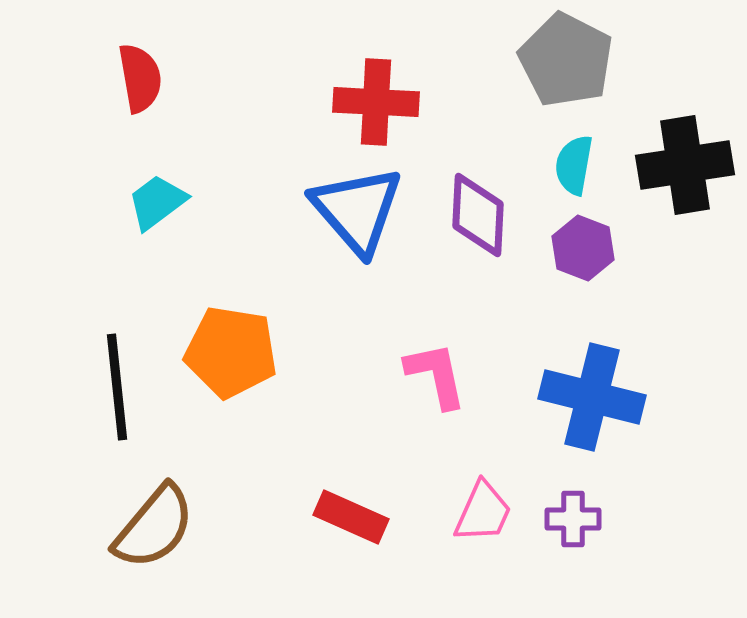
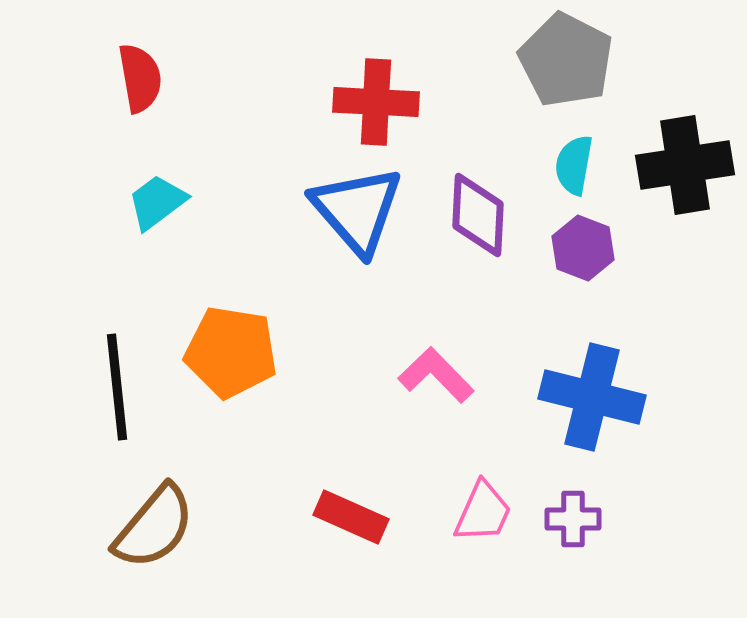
pink L-shape: rotated 32 degrees counterclockwise
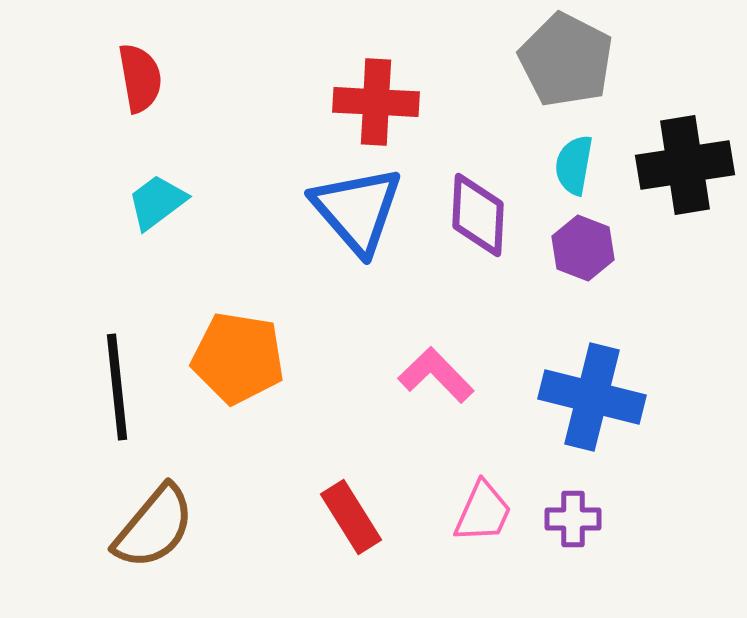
orange pentagon: moved 7 px right, 6 px down
red rectangle: rotated 34 degrees clockwise
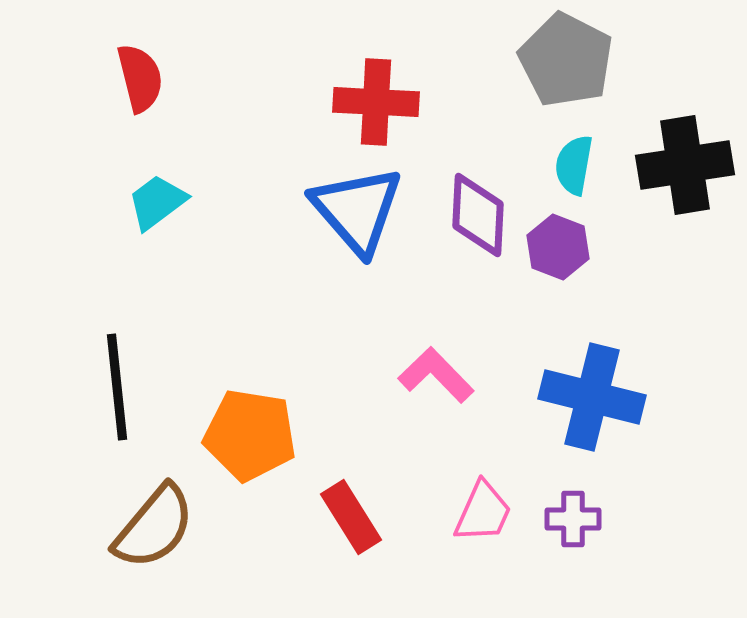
red semicircle: rotated 4 degrees counterclockwise
purple hexagon: moved 25 px left, 1 px up
orange pentagon: moved 12 px right, 77 px down
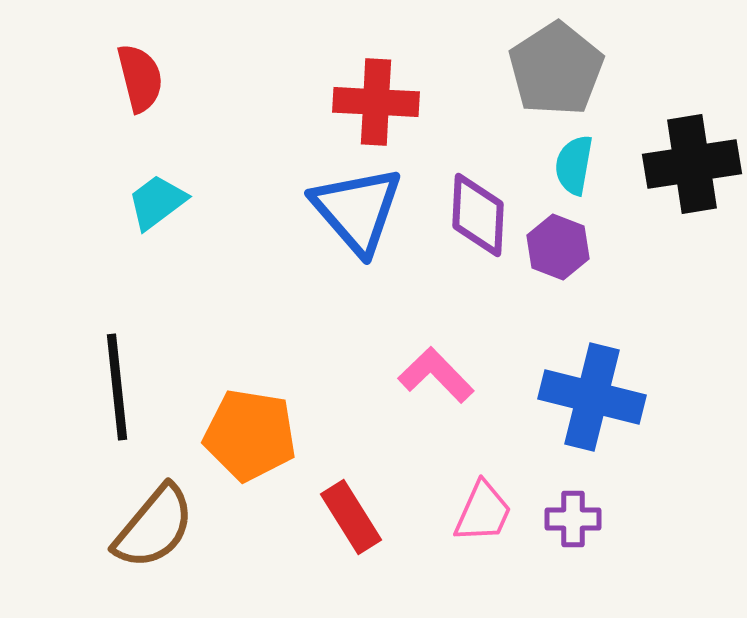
gray pentagon: moved 10 px left, 9 px down; rotated 12 degrees clockwise
black cross: moved 7 px right, 1 px up
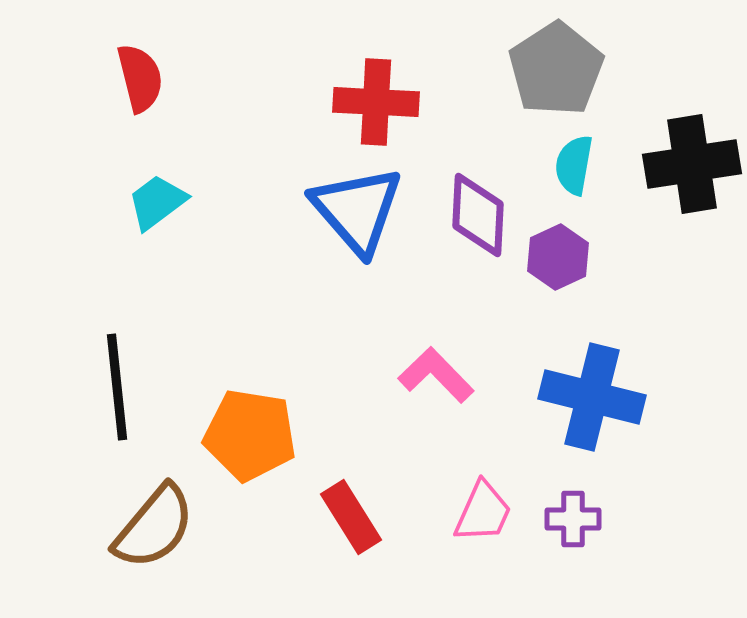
purple hexagon: moved 10 px down; rotated 14 degrees clockwise
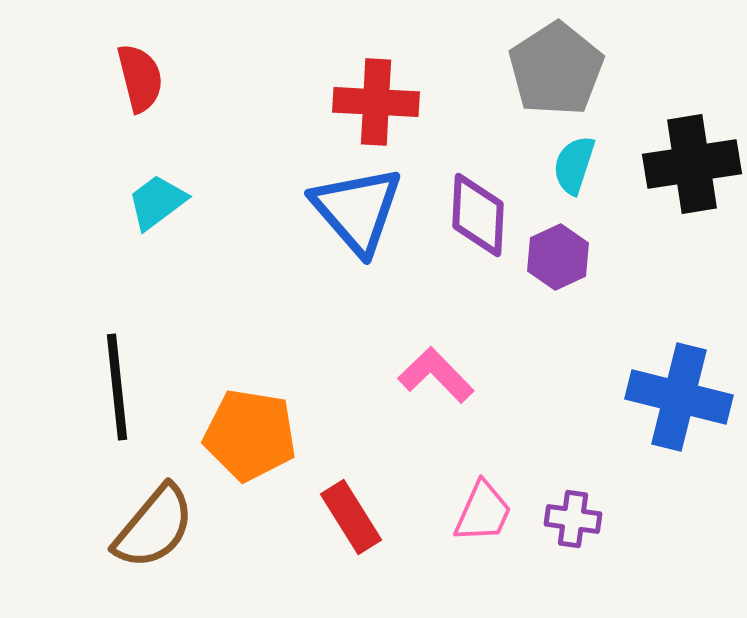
cyan semicircle: rotated 8 degrees clockwise
blue cross: moved 87 px right
purple cross: rotated 8 degrees clockwise
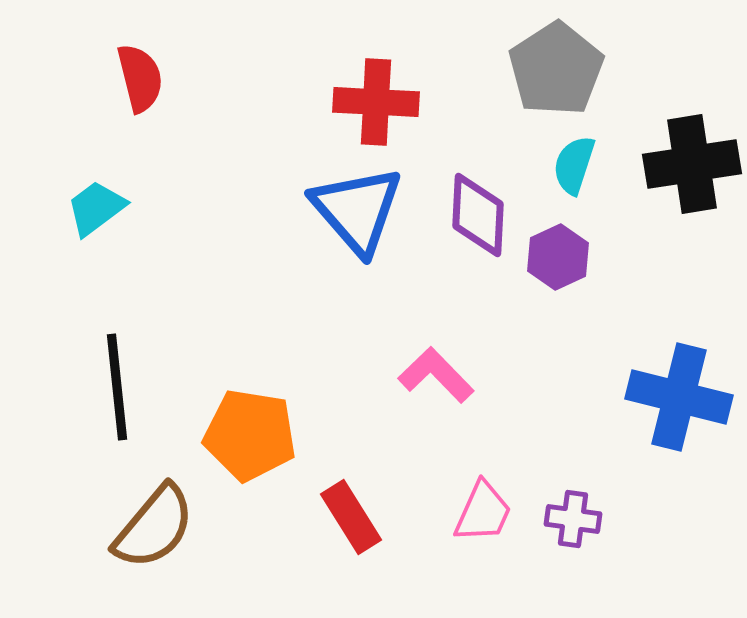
cyan trapezoid: moved 61 px left, 6 px down
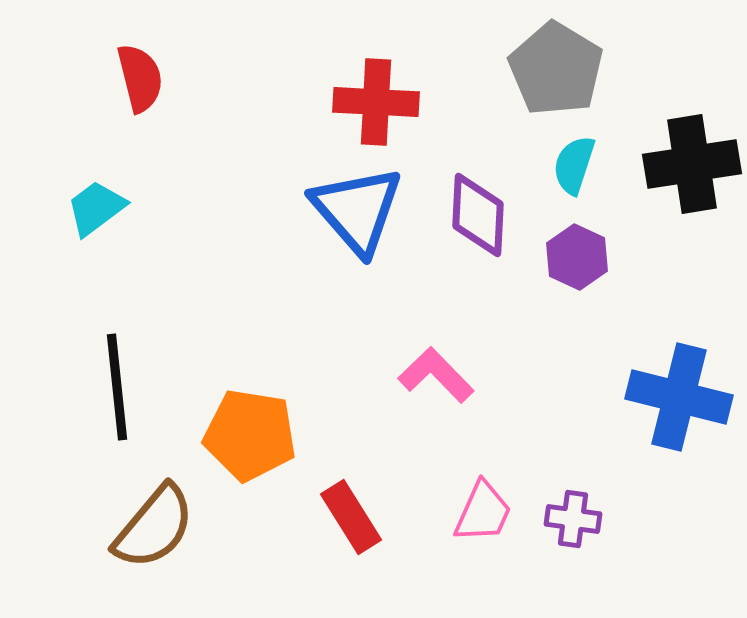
gray pentagon: rotated 8 degrees counterclockwise
purple hexagon: moved 19 px right; rotated 10 degrees counterclockwise
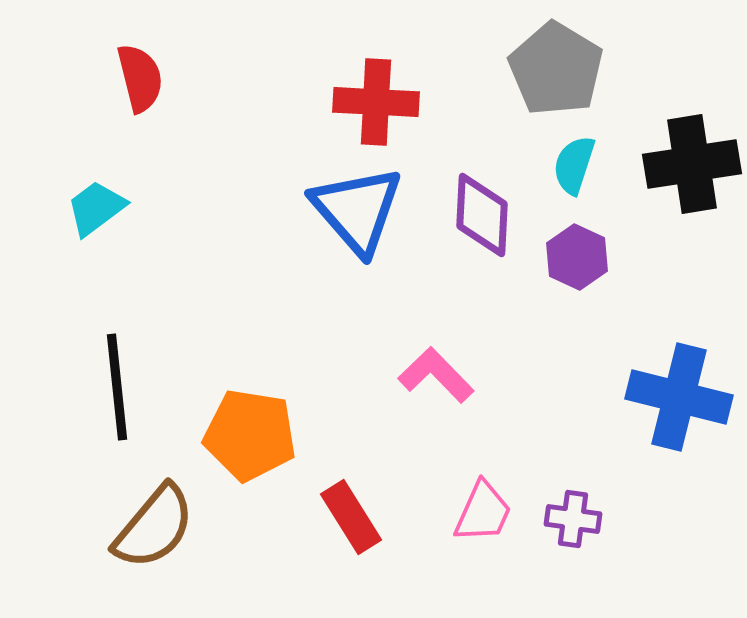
purple diamond: moved 4 px right
